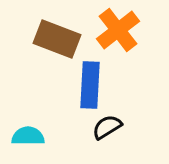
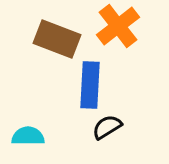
orange cross: moved 4 px up
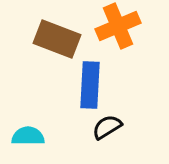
orange cross: rotated 15 degrees clockwise
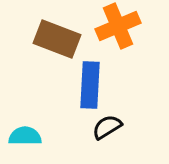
cyan semicircle: moved 3 px left
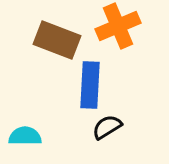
brown rectangle: moved 1 px down
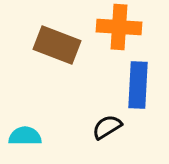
orange cross: moved 1 px right, 1 px down; rotated 27 degrees clockwise
brown rectangle: moved 5 px down
blue rectangle: moved 48 px right
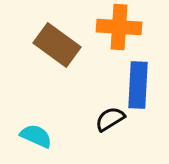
brown rectangle: rotated 15 degrees clockwise
black semicircle: moved 3 px right, 8 px up
cyan semicircle: moved 11 px right; rotated 24 degrees clockwise
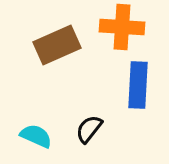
orange cross: moved 3 px right
brown rectangle: rotated 60 degrees counterclockwise
black semicircle: moved 21 px left, 10 px down; rotated 20 degrees counterclockwise
